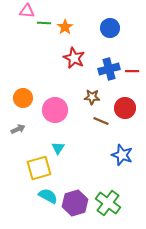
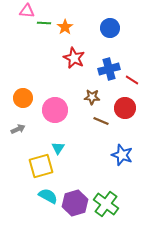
red line: moved 9 px down; rotated 32 degrees clockwise
yellow square: moved 2 px right, 2 px up
green cross: moved 2 px left, 1 px down
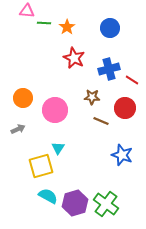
orange star: moved 2 px right
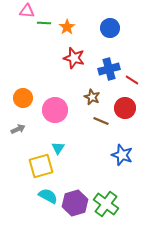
red star: rotated 10 degrees counterclockwise
brown star: rotated 21 degrees clockwise
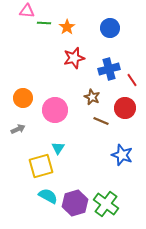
red star: rotated 30 degrees counterclockwise
red line: rotated 24 degrees clockwise
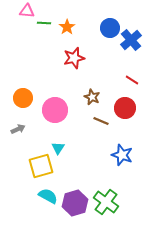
blue cross: moved 22 px right, 29 px up; rotated 25 degrees counterclockwise
red line: rotated 24 degrees counterclockwise
green cross: moved 2 px up
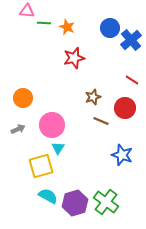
orange star: rotated 14 degrees counterclockwise
brown star: moved 1 px right; rotated 28 degrees clockwise
pink circle: moved 3 px left, 15 px down
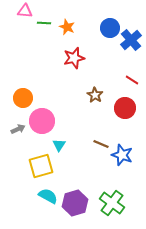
pink triangle: moved 2 px left
brown star: moved 2 px right, 2 px up; rotated 21 degrees counterclockwise
brown line: moved 23 px down
pink circle: moved 10 px left, 4 px up
cyan triangle: moved 1 px right, 3 px up
green cross: moved 6 px right, 1 px down
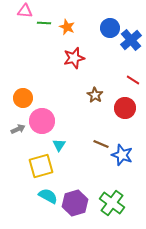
red line: moved 1 px right
